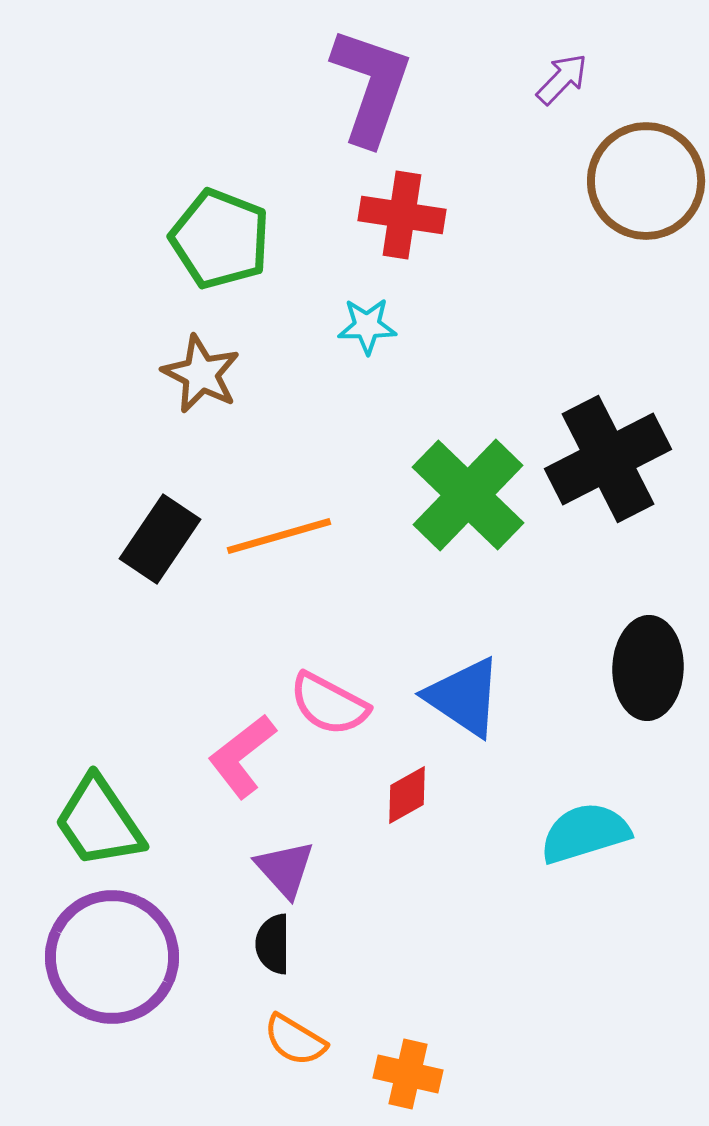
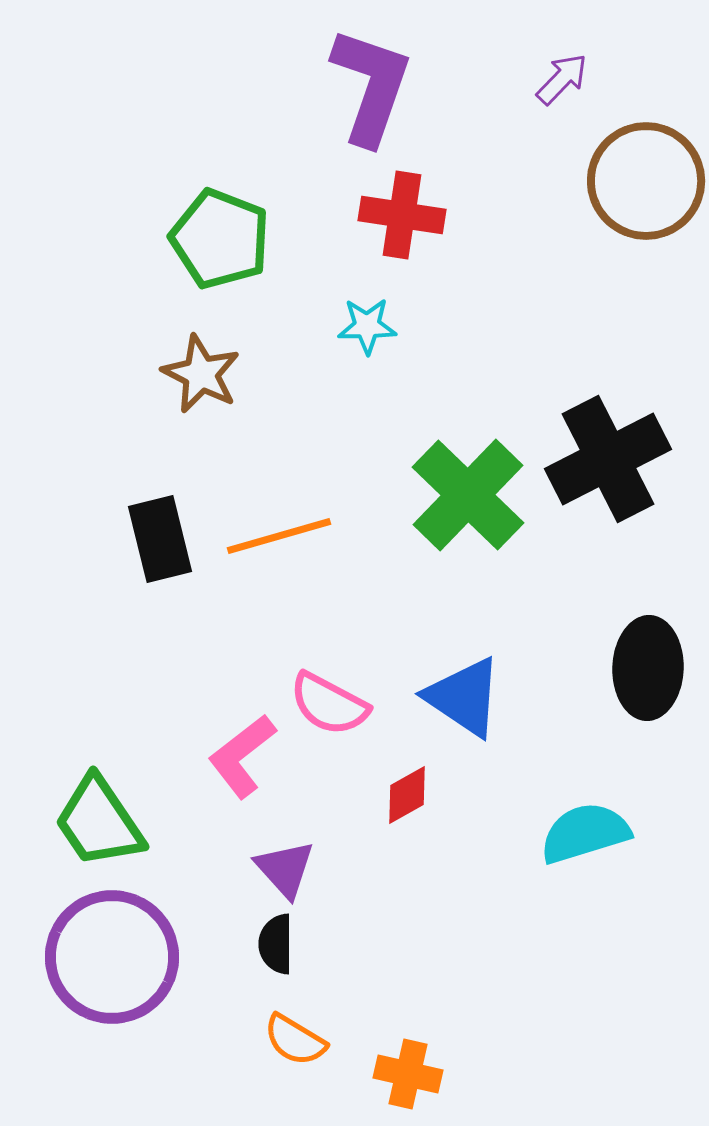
black rectangle: rotated 48 degrees counterclockwise
black semicircle: moved 3 px right
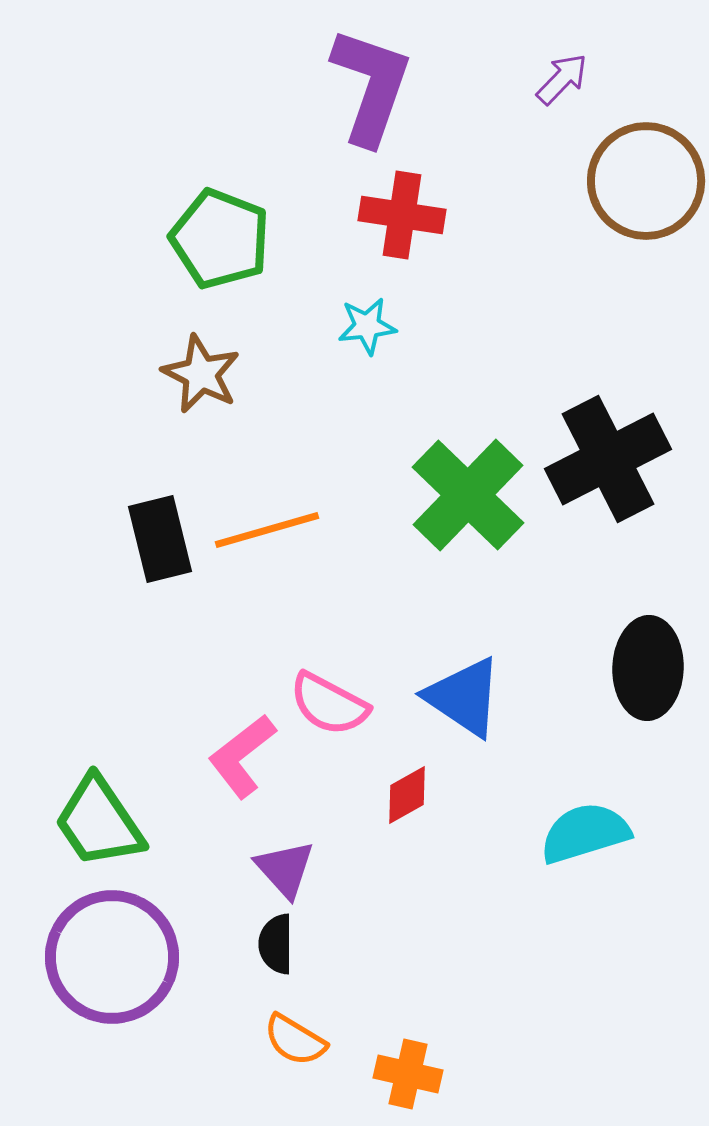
cyan star: rotated 6 degrees counterclockwise
orange line: moved 12 px left, 6 px up
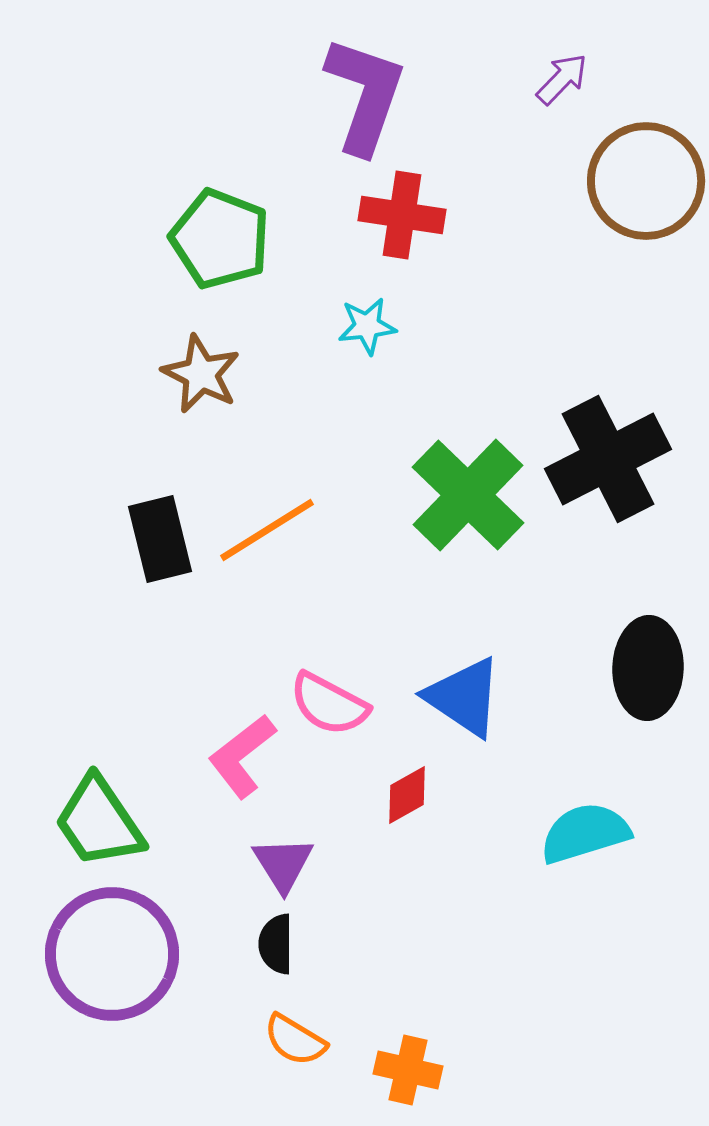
purple L-shape: moved 6 px left, 9 px down
orange line: rotated 16 degrees counterclockwise
purple triangle: moved 2 px left, 5 px up; rotated 10 degrees clockwise
purple circle: moved 3 px up
orange cross: moved 4 px up
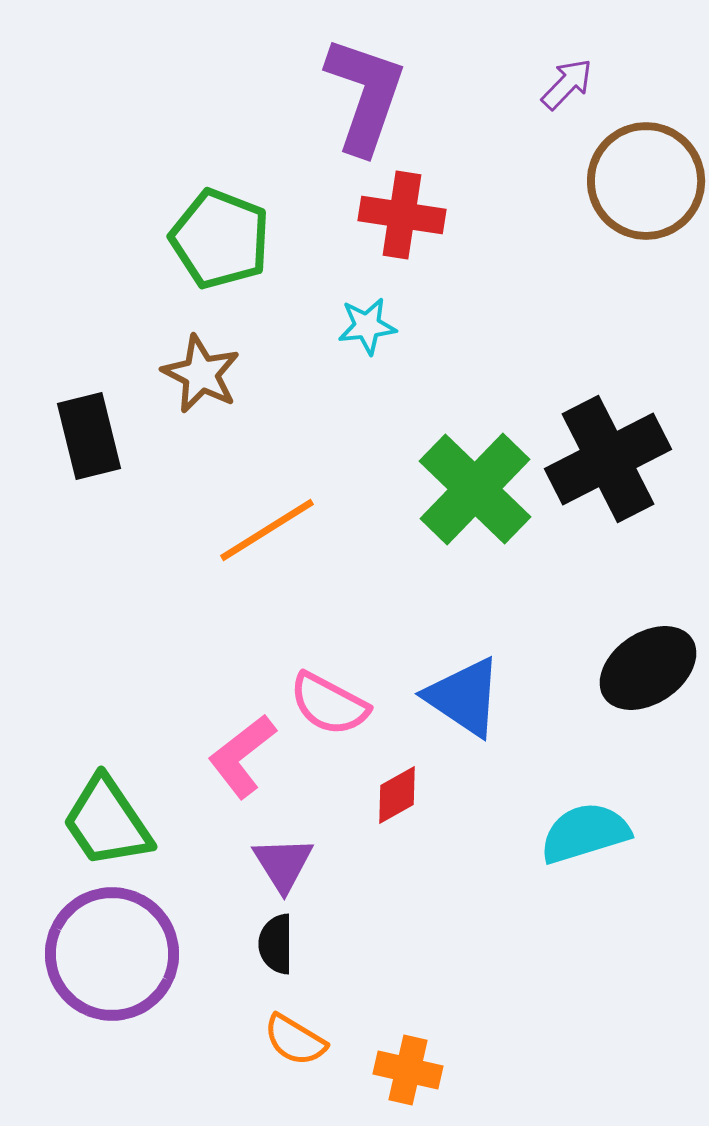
purple arrow: moved 5 px right, 5 px down
green cross: moved 7 px right, 6 px up
black rectangle: moved 71 px left, 103 px up
black ellipse: rotated 54 degrees clockwise
red diamond: moved 10 px left
green trapezoid: moved 8 px right
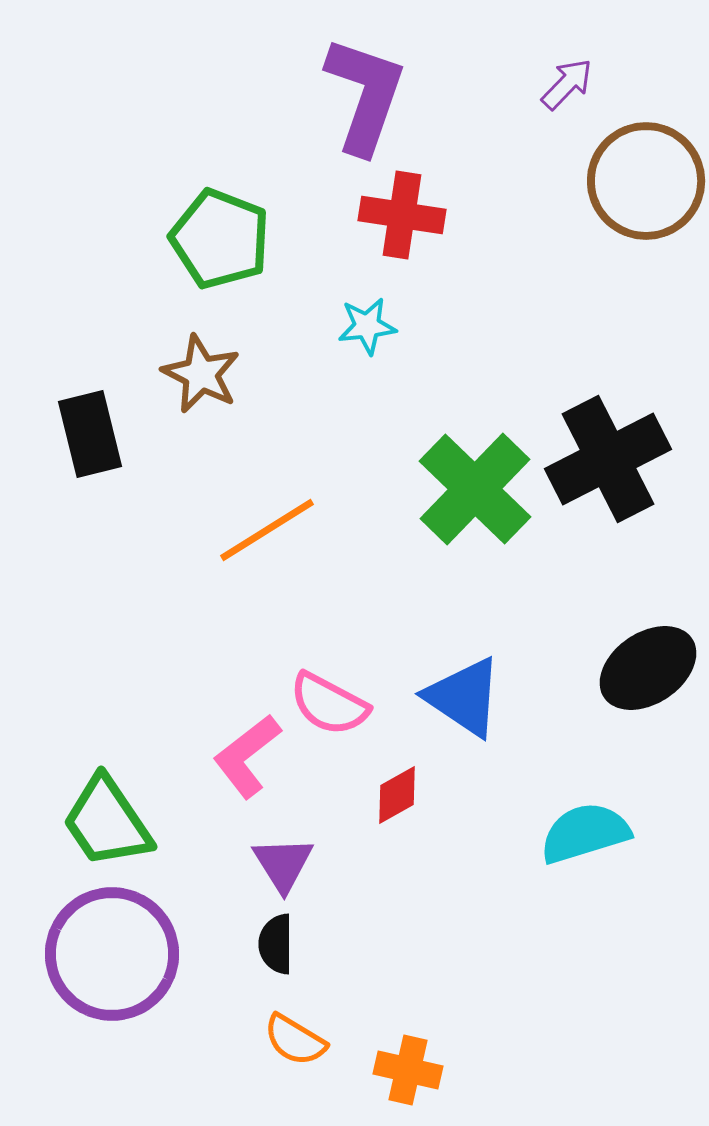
black rectangle: moved 1 px right, 2 px up
pink L-shape: moved 5 px right
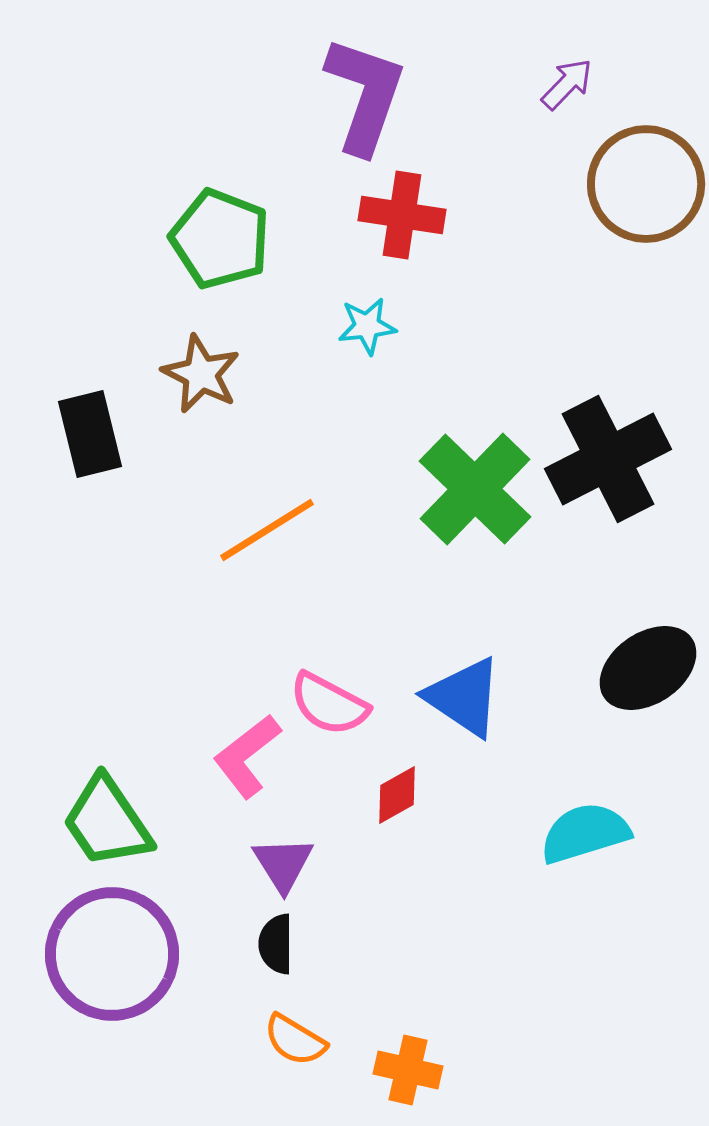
brown circle: moved 3 px down
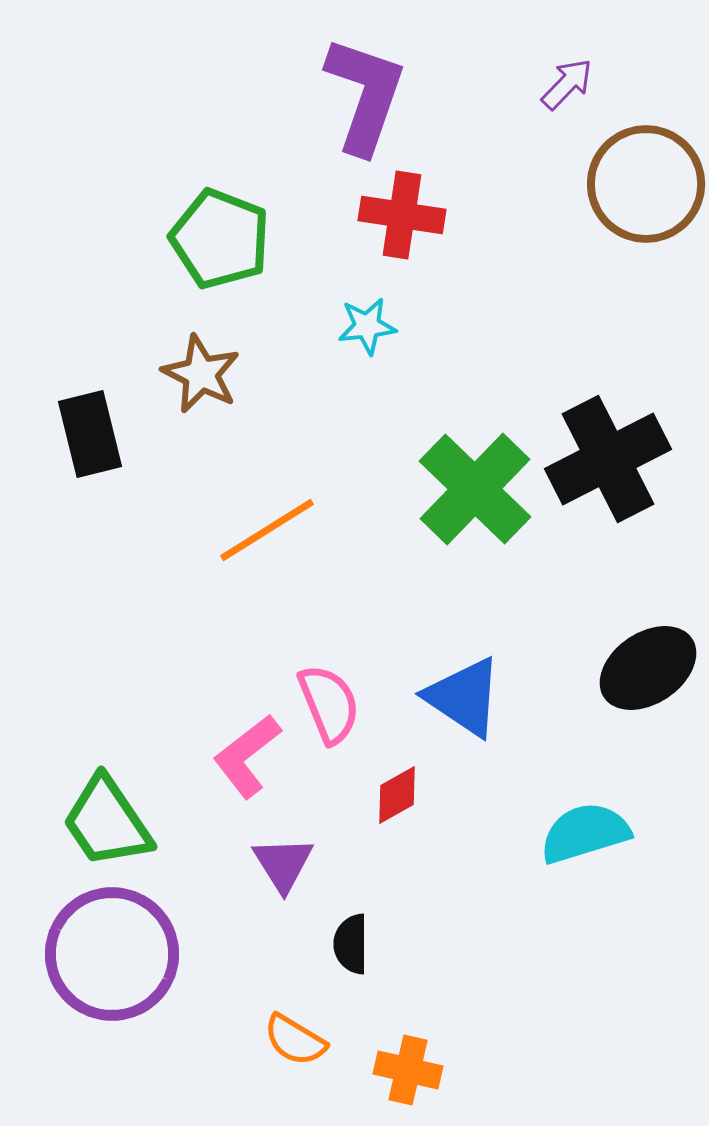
pink semicircle: rotated 140 degrees counterclockwise
black semicircle: moved 75 px right
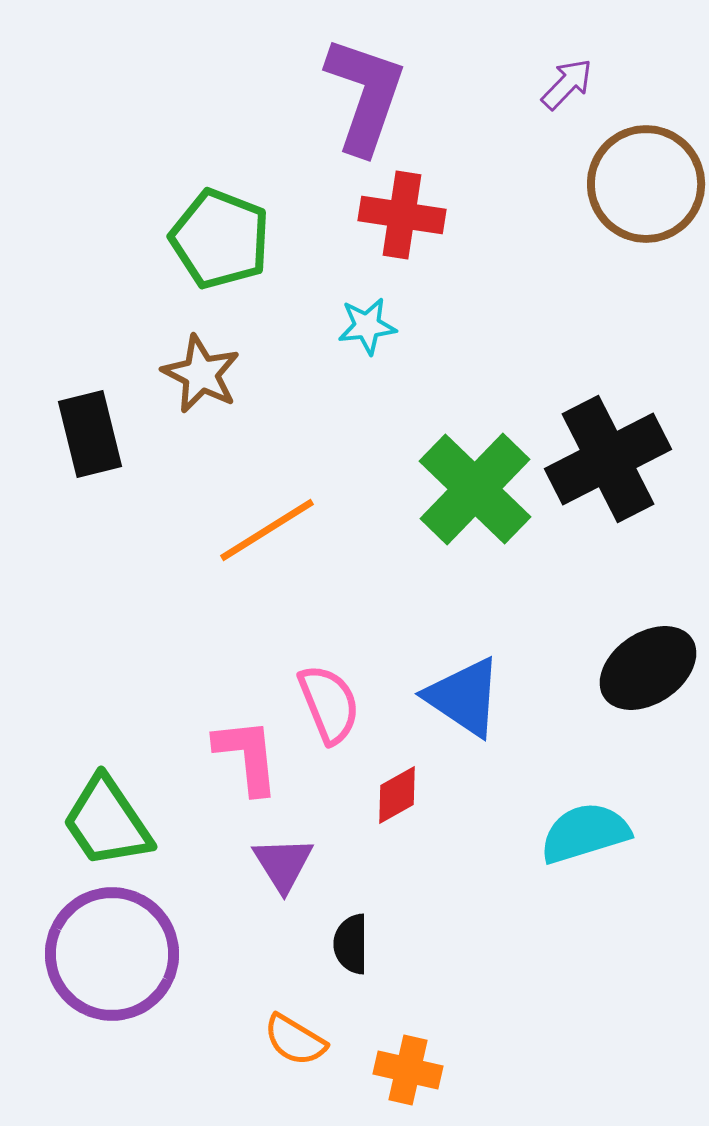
pink L-shape: rotated 122 degrees clockwise
